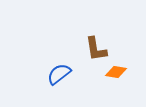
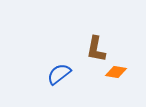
brown L-shape: rotated 20 degrees clockwise
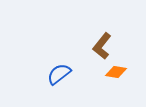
brown L-shape: moved 6 px right, 3 px up; rotated 28 degrees clockwise
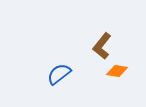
orange diamond: moved 1 px right, 1 px up
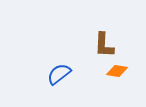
brown L-shape: moved 2 px right, 1 px up; rotated 36 degrees counterclockwise
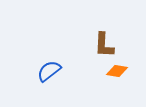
blue semicircle: moved 10 px left, 3 px up
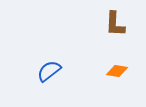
brown L-shape: moved 11 px right, 21 px up
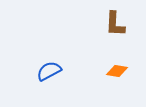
blue semicircle: rotated 10 degrees clockwise
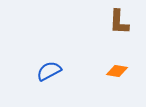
brown L-shape: moved 4 px right, 2 px up
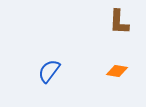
blue semicircle: rotated 25 degrees counterclockwise
